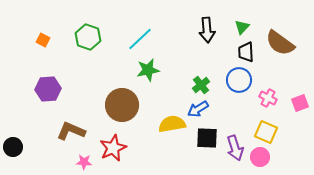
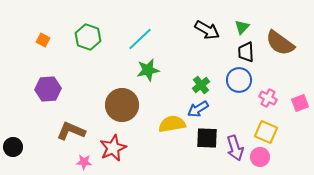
black arrow: rotated 55 degrees counterclockwise
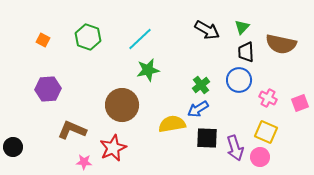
brown semicircle: moved 1 px right, 1 px down; rotated 24 degrees counterclockwise
brown L-shape: moved 1 px right, 1 px up
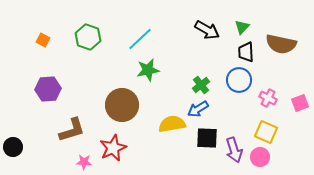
brown L-shape: rotated 140 degrees clockwise
purple arrow: moved 1 px left, 2 px down
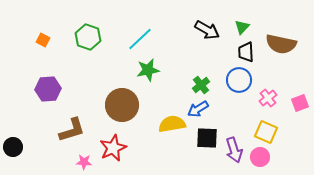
pink cross: rotated 24 degrees clockwise
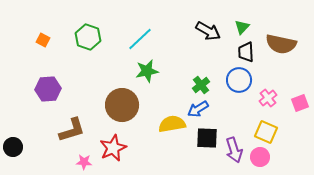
black arrow: moved 1 px right, 1 px down
green star: moved 1 px left, 1 px down
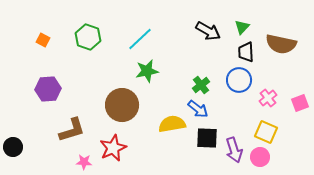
blue arrow: rotated 110 degrees counterclockwise
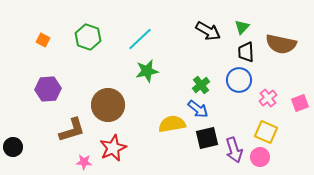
brown circle: moved 14 px left
black square: rotated 15 degrees counterclockwise
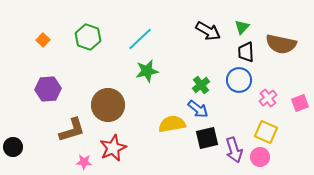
orange square: rotated 16 degrees clockwise
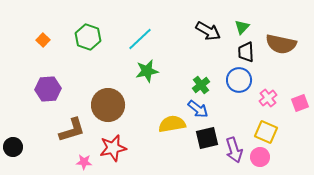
red star: rotated 12 degrees clockwise
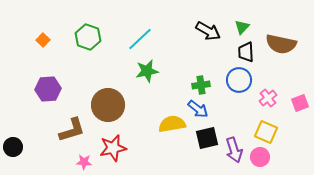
green cross: rotated 30 degrees clockwise
